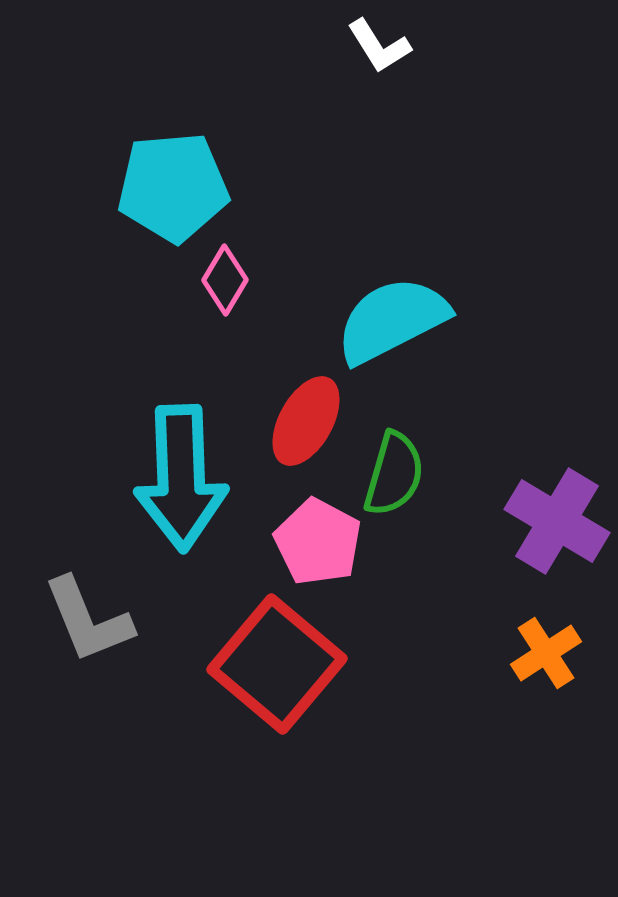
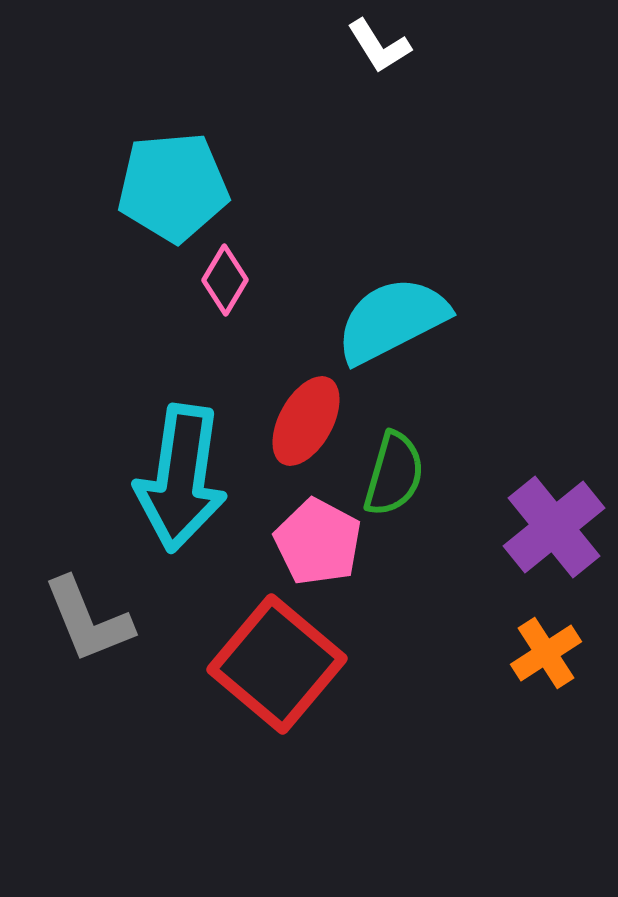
cyan arrow: rotated 10 degrees clockwise
purple cross: moved 3 px left, 6 px down; rotated 20 degrees clockwise
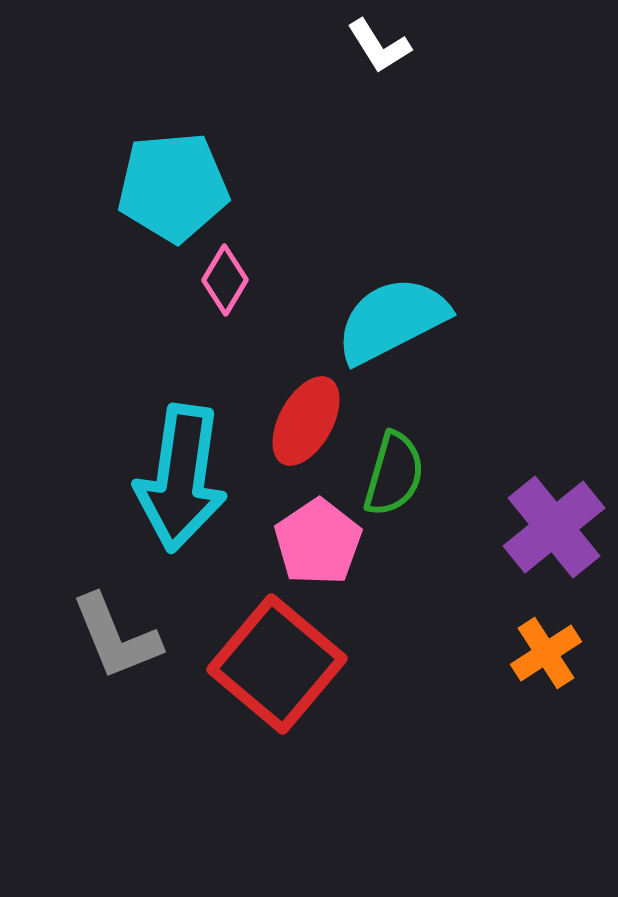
pink pentagon: rotated 10 degrees clockwise
gray L-shape: moved 28 px right, 17 px down
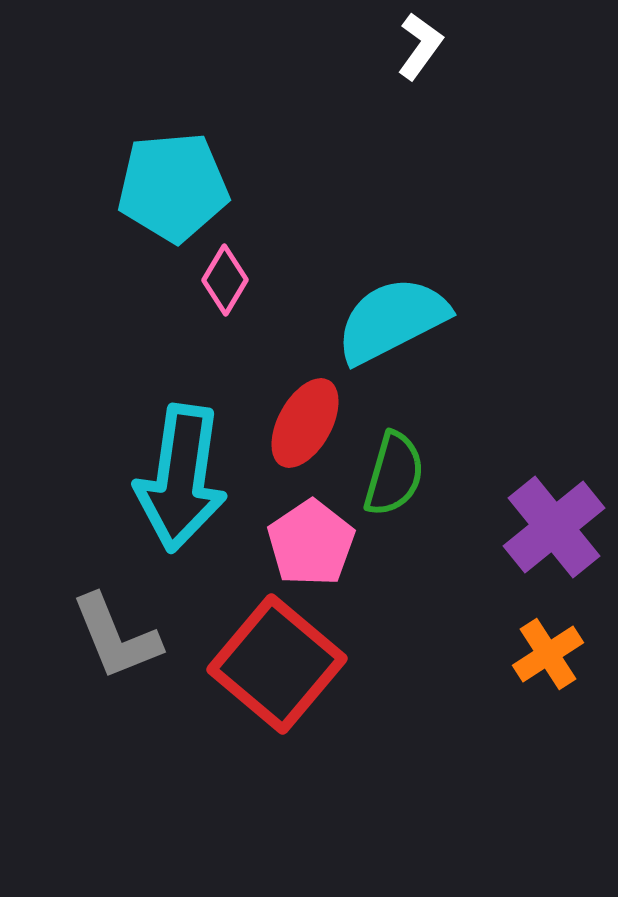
white L-shape: moved 41 px right; rotated 112 degrees counterclockwise
red ellipse: moved 1 px left, 2 px down
pink pentagon: moved 7 px left, 1 px down
orange cross: moved 2 px right, 1 px down
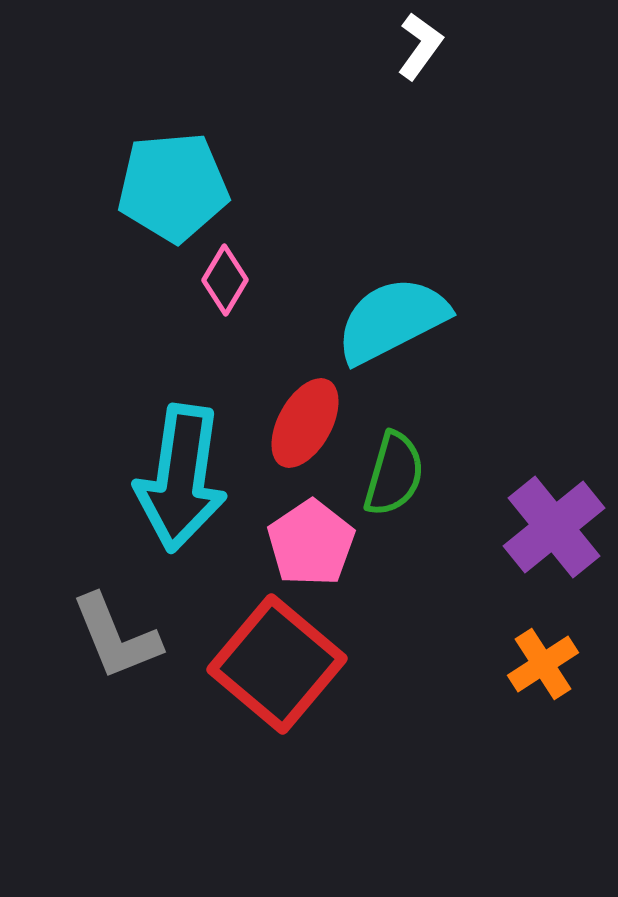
orange cross: moved 5 px left, 10 px down
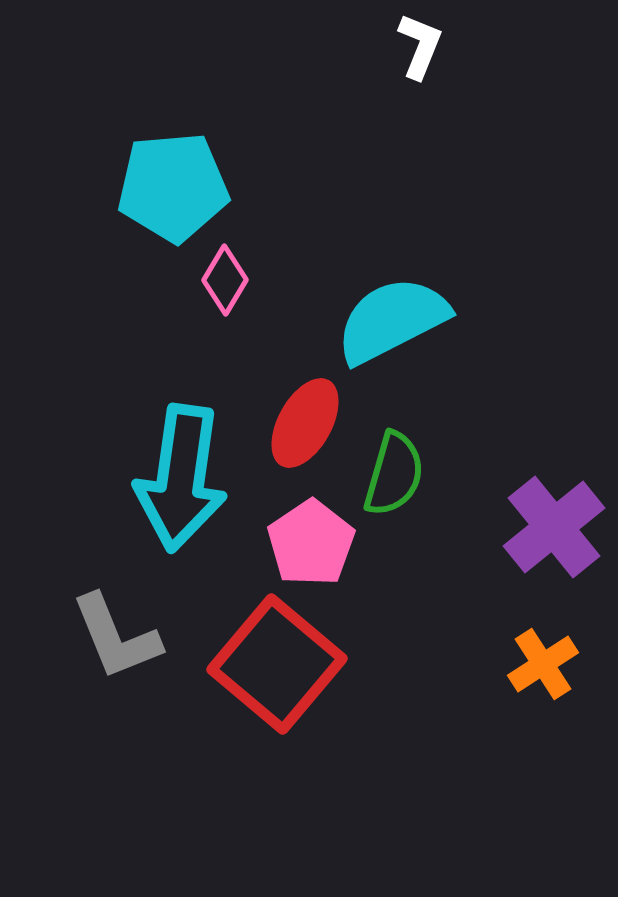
white L-shape: rotated 14 degrees counterclockwise
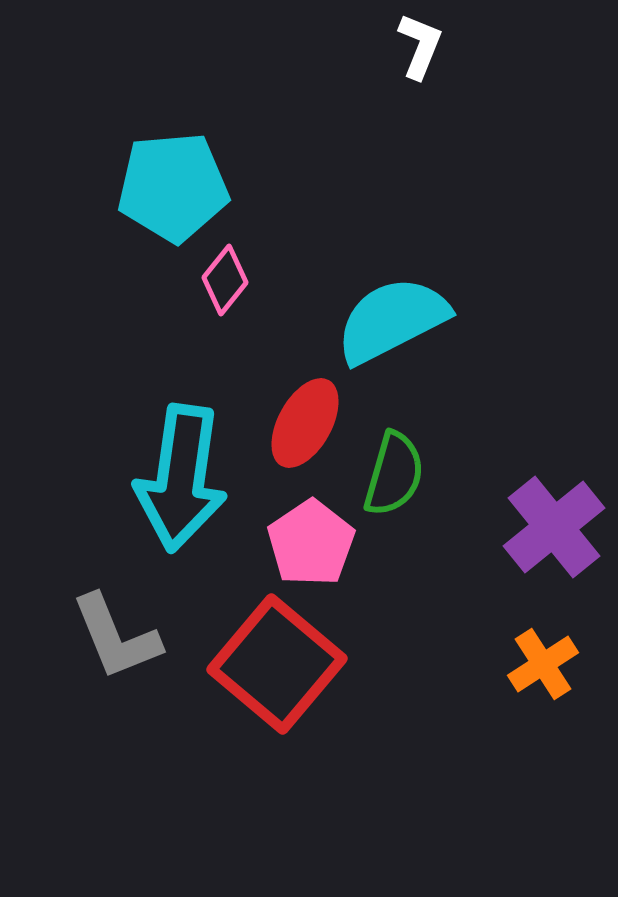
pink diamond: rotated 8 degrees clockwise
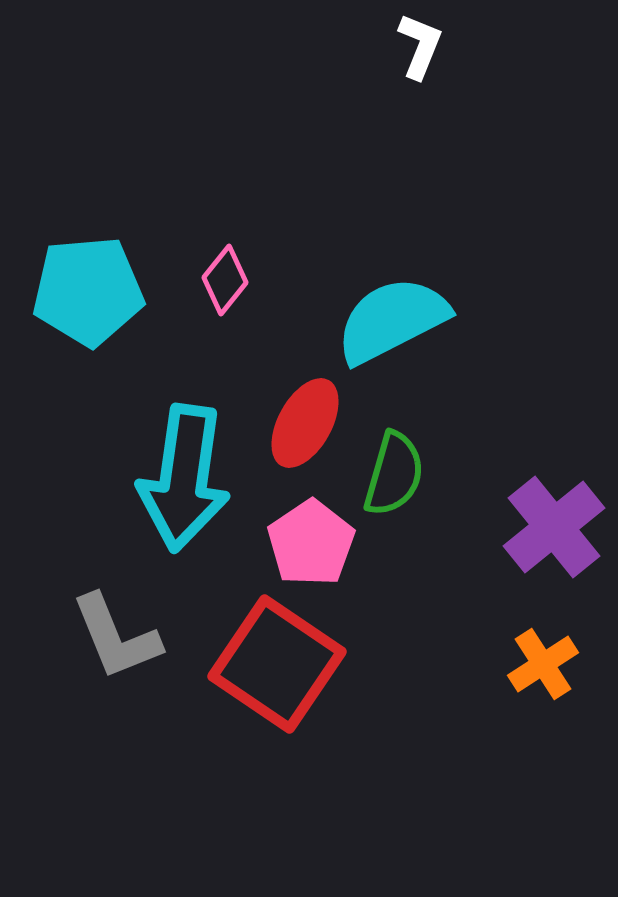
cyan pentagon: moved 85 px left, 104 px down
cyan arrow: moved 3 px right
red square: rotated 6 degrees counterclockwise
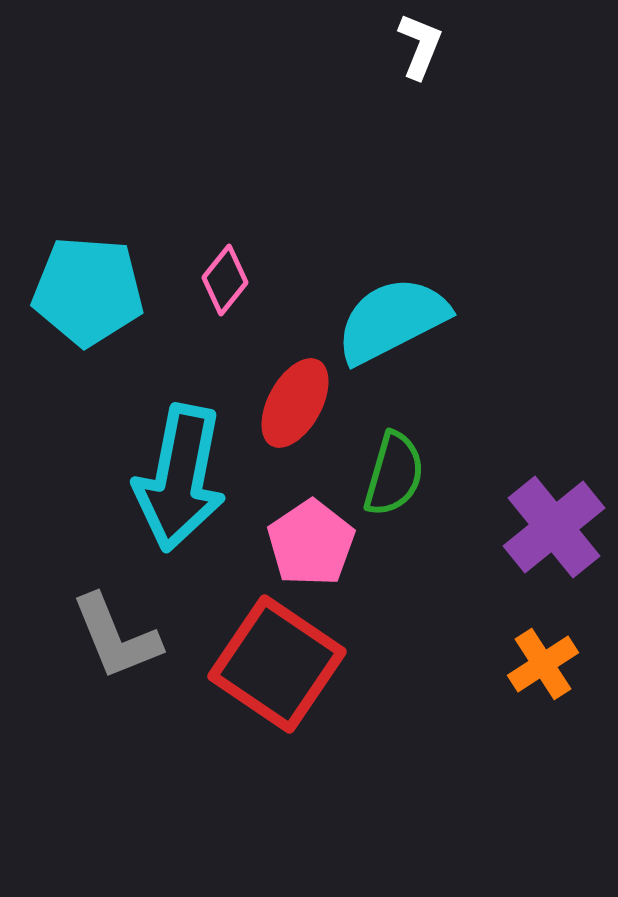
cyan pentagon: rotated 9 degrees clockwise
red ellipse: moved 10 px left, 20 px up
cyan arrow: moved 4 px left; rotated 3 degrees clockwise
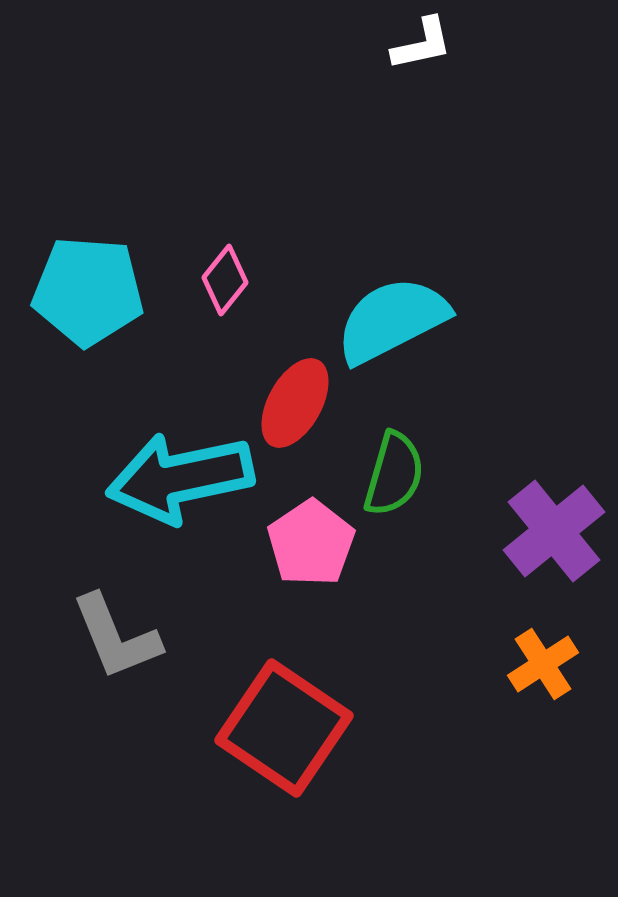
white L-shape: moved 2 px right, 2 px up; rotated 56 degrees clockwise
cyan arrow: rotated 67 degrees clockwise
purple cross: moved 4 px down
red square: moved 7 px right, 64 px down
